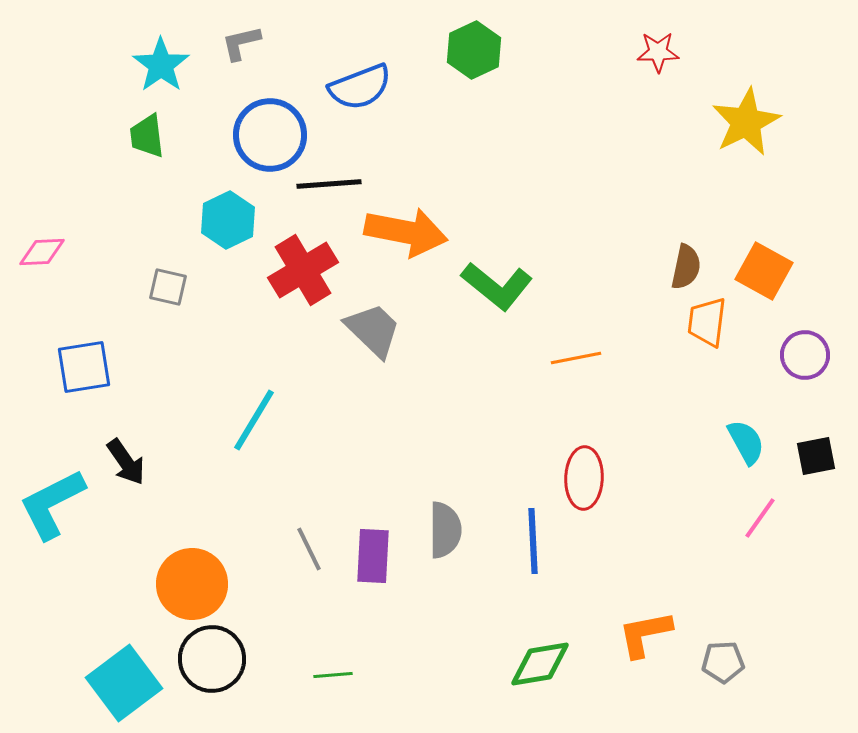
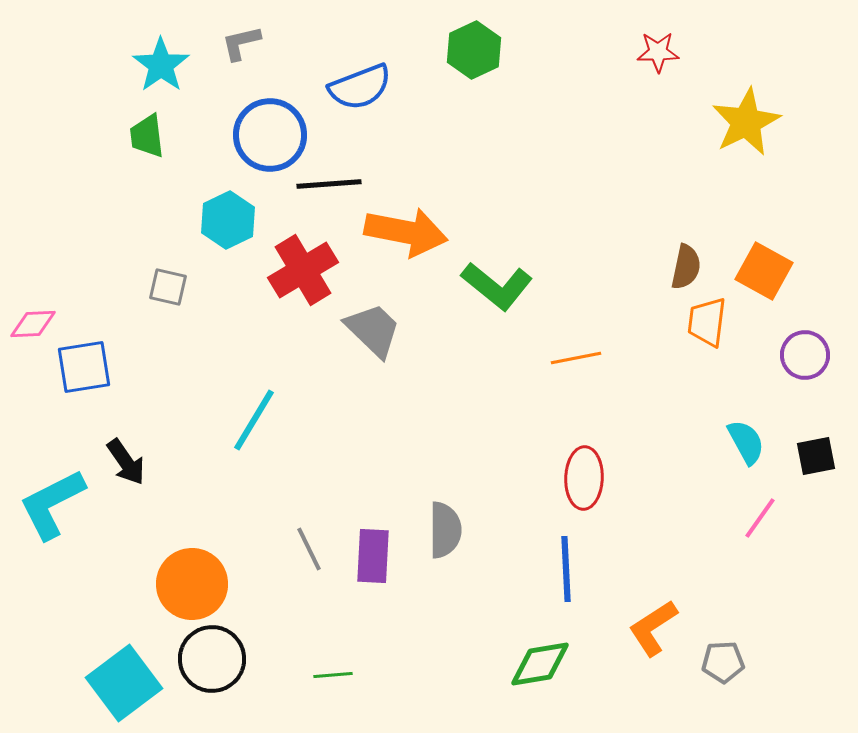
pink diamond: moved 9 px left, 72 px down
blue line: moved 33 px right, 28 px down
orange L-shape: moved 8 px right, 6 px up; rotated 22 degrees counterclockwise
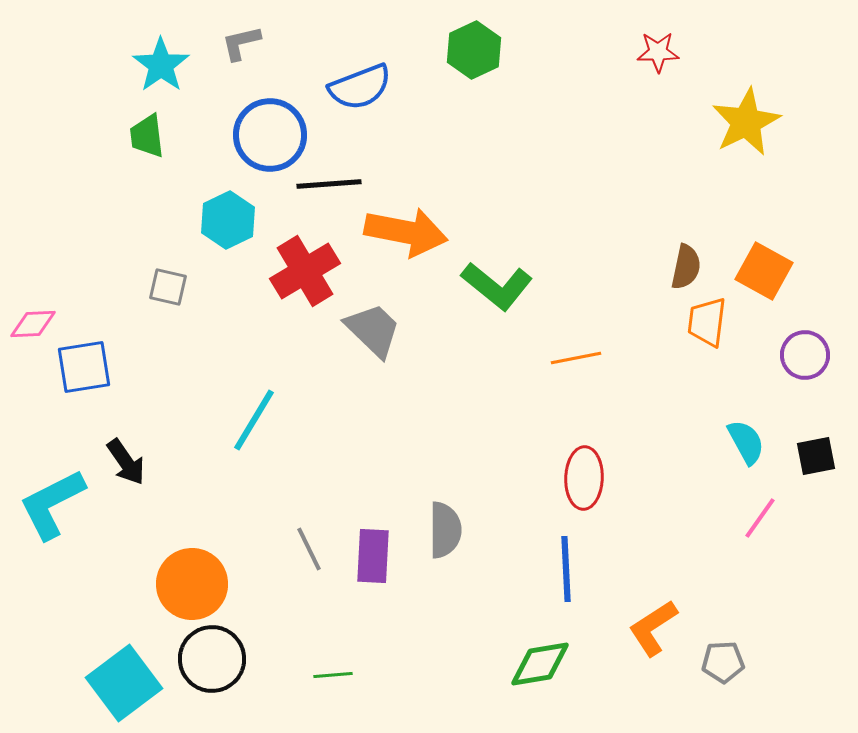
red cross: moved 2 px right, 1 px down
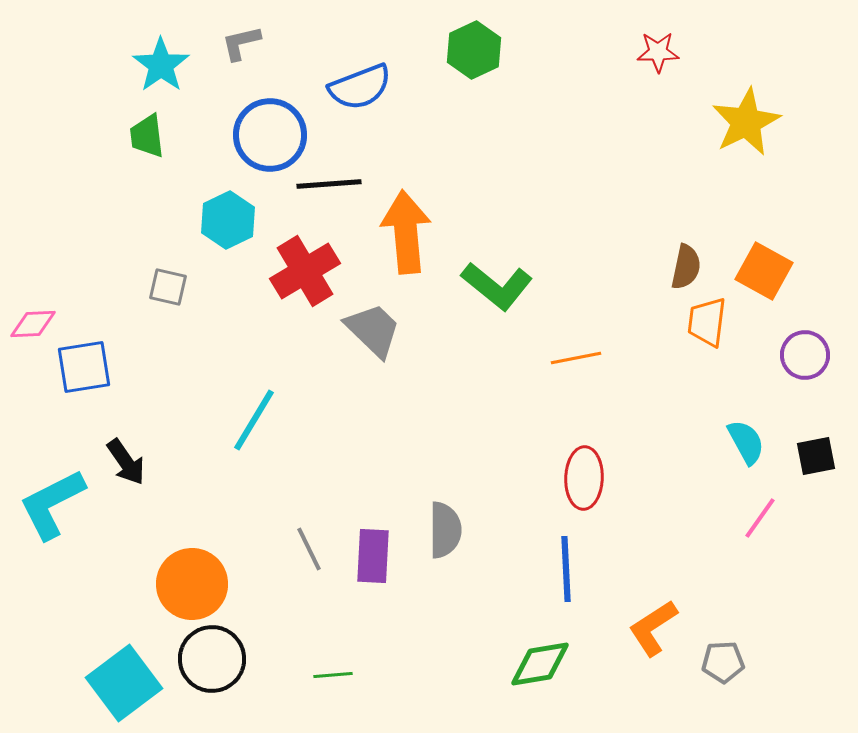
orange arrow: rotated 106 degrees counterclockwise
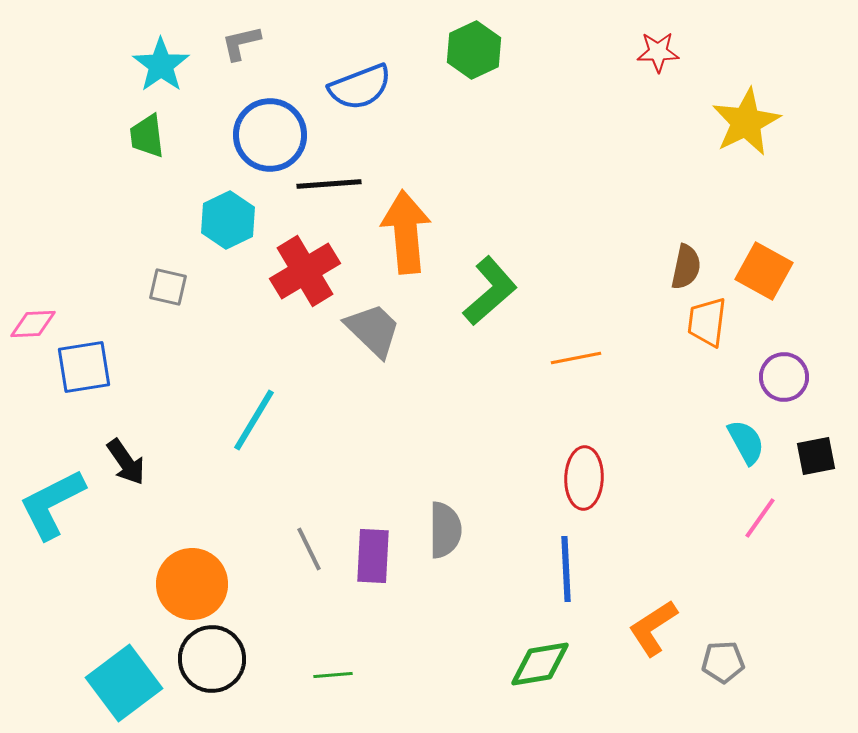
green L-shape: moved 7 px left, 5 px down; rotated 80 degrees counterclockwise
purple circle: moved 21 px left, 22 px down
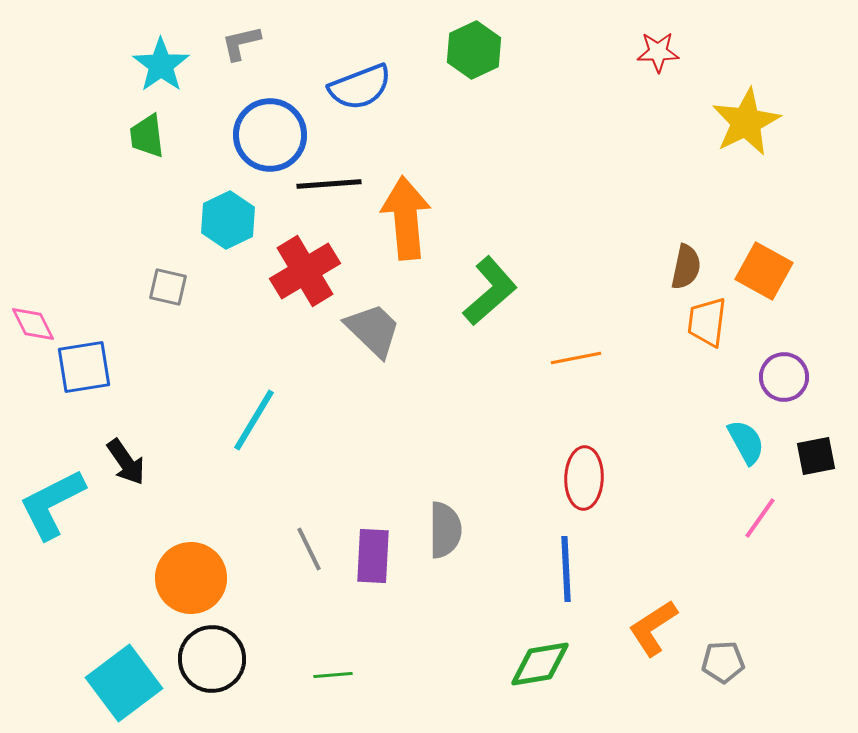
orange arrow: moved 14 px up
pink diamond: rotated 66 degrees clockwise
orange circle: moved 1 px left, 6 px up
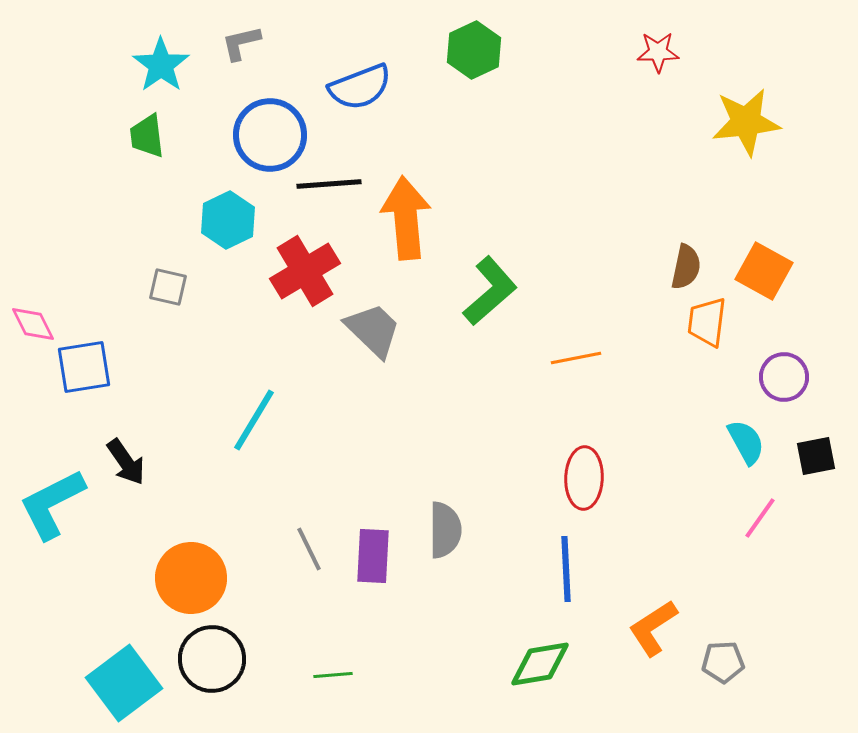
yellow star: rotated 20 degrees clockwise
